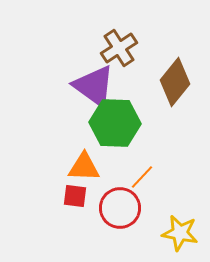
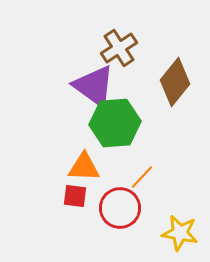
green hexagon: rotated 6 degrees counterclockwise
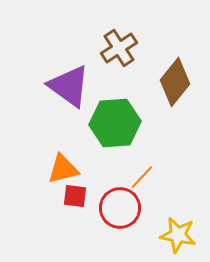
purple triangle: moved 25 px left
orange triangle: moved 21 px left, 2 px down; rotated 16 degrees counterclockwise
yellow star: moved 2 px left, 2 px down
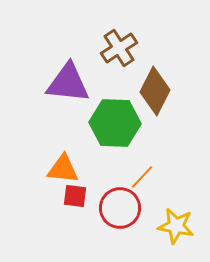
brown diamond: moved 20 px left, 9 px down; rotated 12 degrees counterclockwise
purple triangle: moved 1 px left, 3 px up; rotated 30 degrees counterclockwise
green hexagon: rotated 6 degrees clockwise
orange triangle: rotated 20 degrees clockwise
yellow star: moved 2 px left, 9 px up
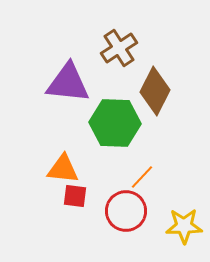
red circle: moved 6 px right, 3 px down
yellow star: moved 8 px right; rotated 12 degrees counterclockwise
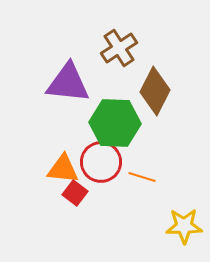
orange line: rotated 64 degrees clockwise
red square: moved 3 px up; rotated 30 degrees clockwise
red circle: moved 25 px left, 49 px up
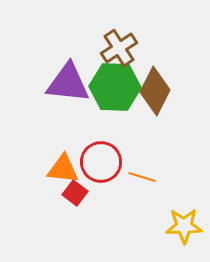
green hexagon: moved 36 px up
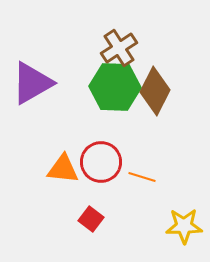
purple triangle: moved 36 px left; rotated 36 degrees counterclockwise
red square: moved 16 px right, 26 px down
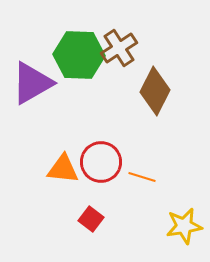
green hexagon: moved 36 px left, 32 px up
yellow star: rotated 9 degrees counterclockwise
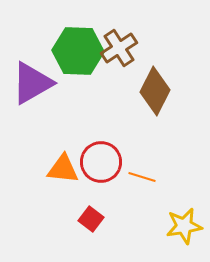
green hexagon: moved 1 px left, 4 px up
